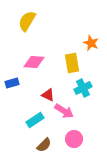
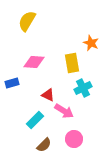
cyan rectangle: rotated 12 degrees counterclockwise
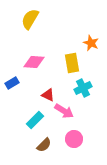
yellow semicircle: moved 3 px right, 2 px up
blue rectangle: rotated 16 degrees counterclockwise
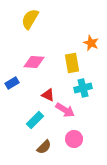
cyan cross: rotated 12 degrees clockwise
pink arrow: moved 1 px right, 1 px up
brown semicircle: moved 2 px down
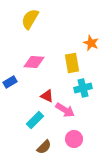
blue rectangle: moved 2 px left, 1 px up
red triangle: moved 1 px left, 1 px down
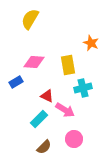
yellow rectangle: moved 4 px left, 2 px down
blue rectangle: moved 6 px right
cyan rectangle: moved 4 px right, 1 px up
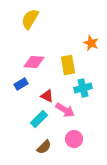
blue rectangle: moved 5 px right, 2 px down
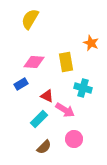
yellow rectangle: moved 2 px left, 3 px up
cyan cross: rotated 30 degrees clockwise
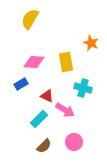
pink circle: moved 3 px down
brown semicircle: moved 1 px up
